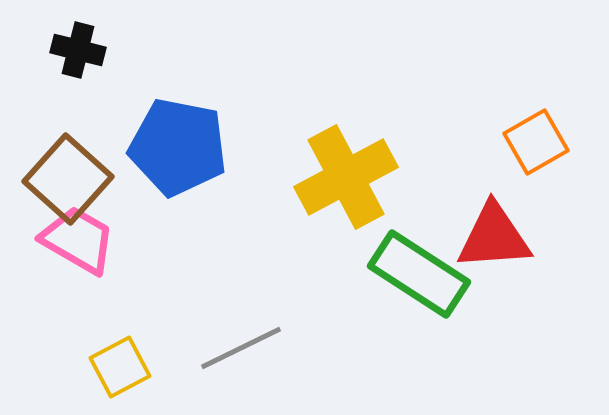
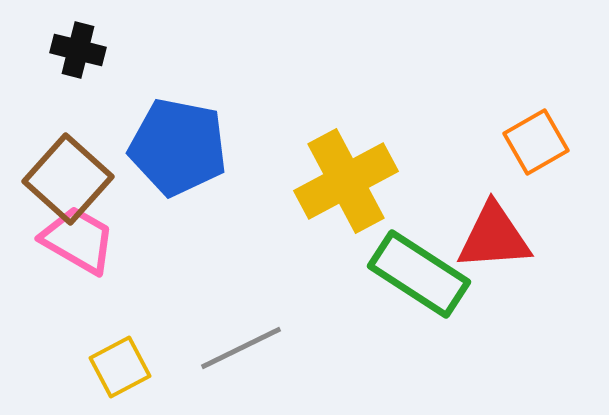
yellow cross: moved 4 px down
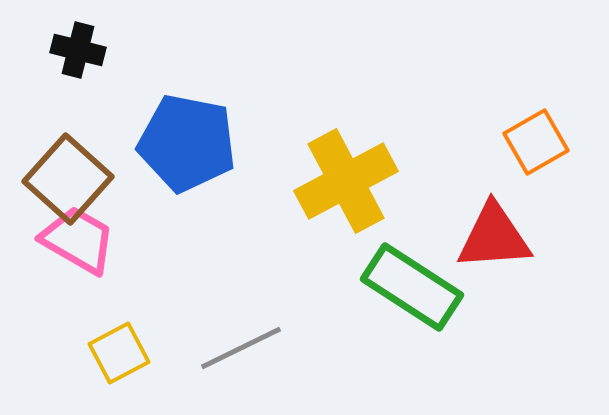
blue pentagon: moved 9 px right, 4 px up
green rectangle: moved 7 px left, 13 px down
yellow square: moved 1 px left, 14 px up
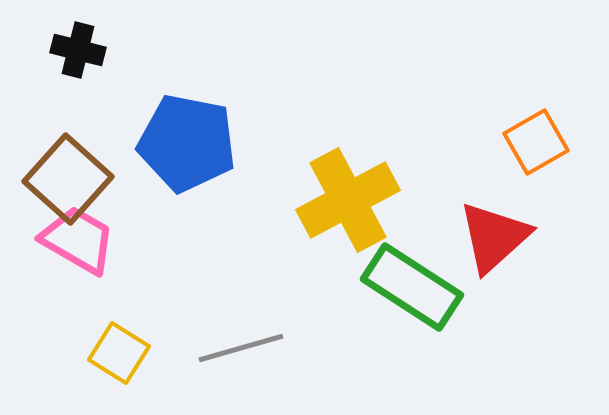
yellow cross: moved 2 px right, 19 px down
red triangle: rotated 38 degrees counterclockwise
gray line: rotated 10 degrees clockwise
yellow square: rotated 30 degrees counterclockwise
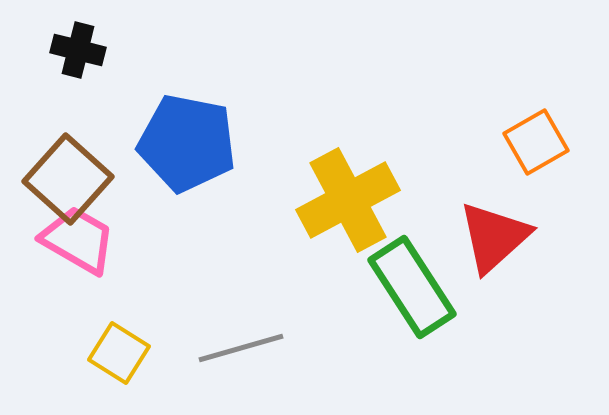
green rectangle: rotated 24 degrees clockwise
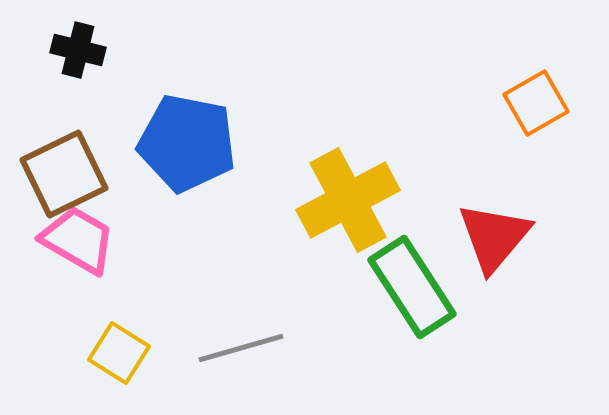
orange square: moved 39 px up
brown square: moved 4 px left, 5 px up; rotated 22 degrees clockwise
red triangle: rotated 8 degrees counterclockwise
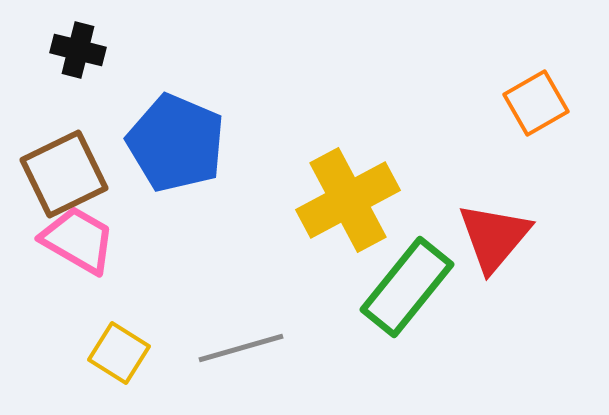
blue pentagon: moved 11 px left; rotated 12 degrees clockwise
green rectangle: moved 5 px left; rotated 72 degrees clockwise
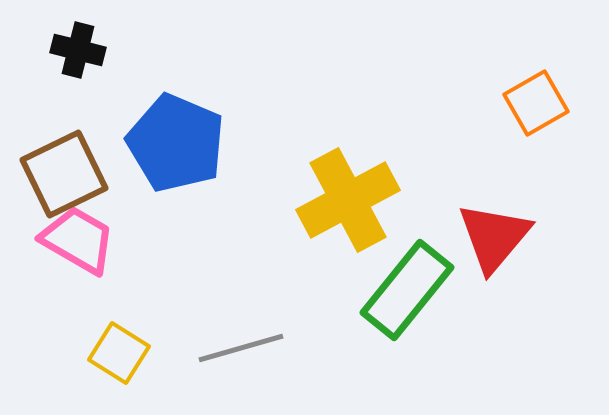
green rectangle: moved 3 px down
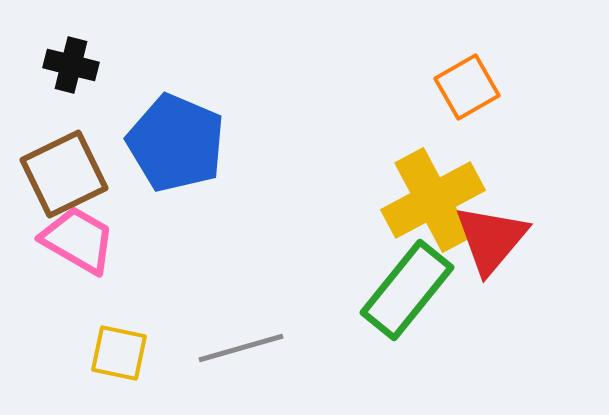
black cross: moved 7 px left, 15 px down
orange square: moved 69 px left, 16 px up
yellow cross: moved 85 px right
red triangle: moved 3 px left, 2 px down
yellow square: rotated 20 degrees counterclockwise
